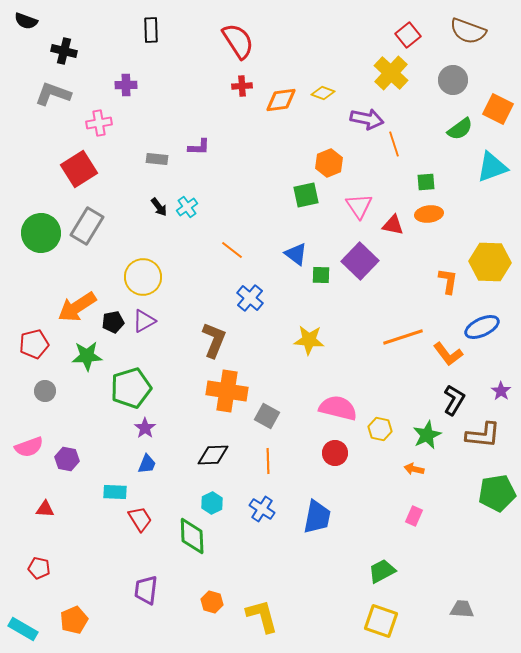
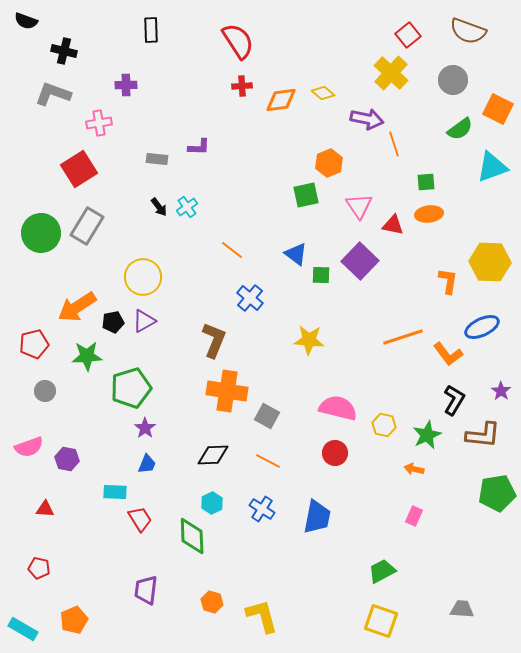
yellow diamond at (323, 93): rotated 20 degrees clockwise
yellow hexagon at (380, 429): moved 4 px right, 4 px up
orange line at (268, 461): rotated 60 degrees counterclockwise
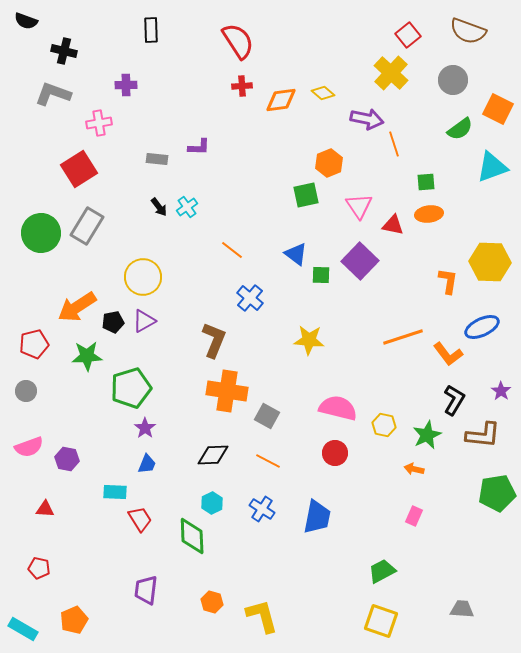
gray circle at (45, 391): moved 19 px left
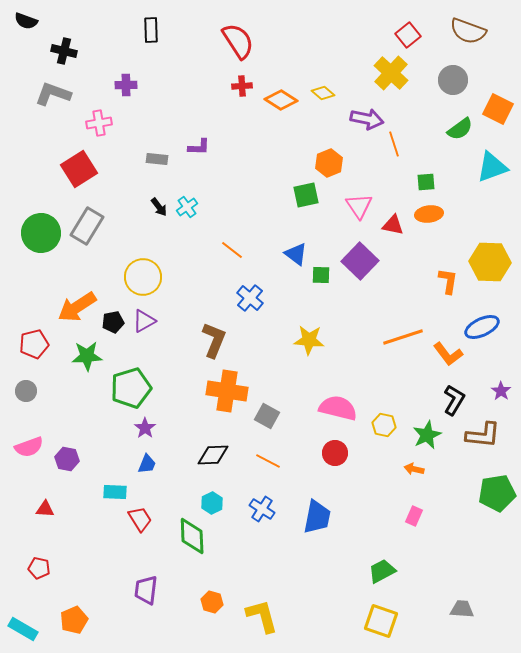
orange diamond at (281, 100): rotated 40 degrees clockwise
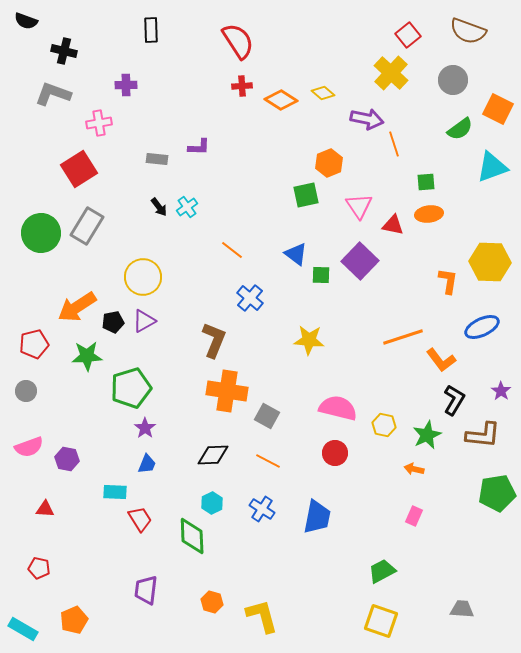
orange L-shape at (448, 354): moved 7 px left, 6 px down
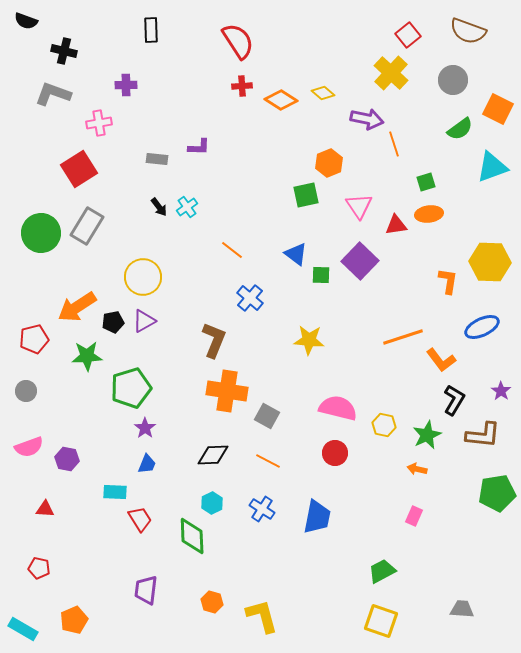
green square at (426, 182): rotated 12 degrees counterclockwise
red triangle at (393, 225): moved 3 px right; rotated 20 degrees counterclockwise
red pentagon at (34, 344): moved 5 px up
orange arrow at (414, 469): moved 3 px right
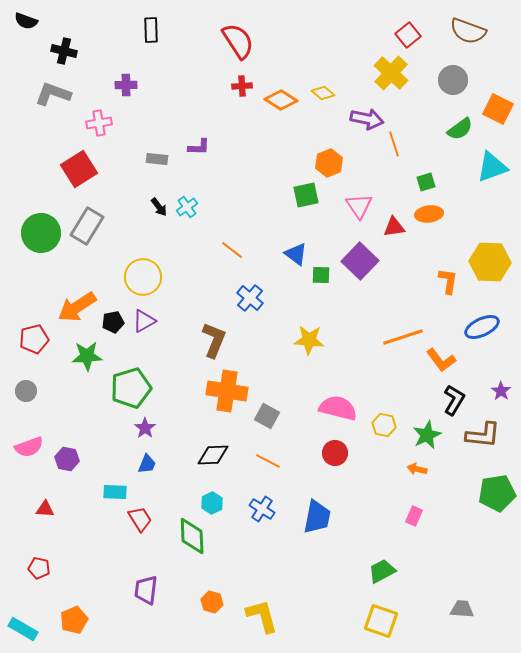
red triangle at (396, 225): moved 2 px left, 2 px down
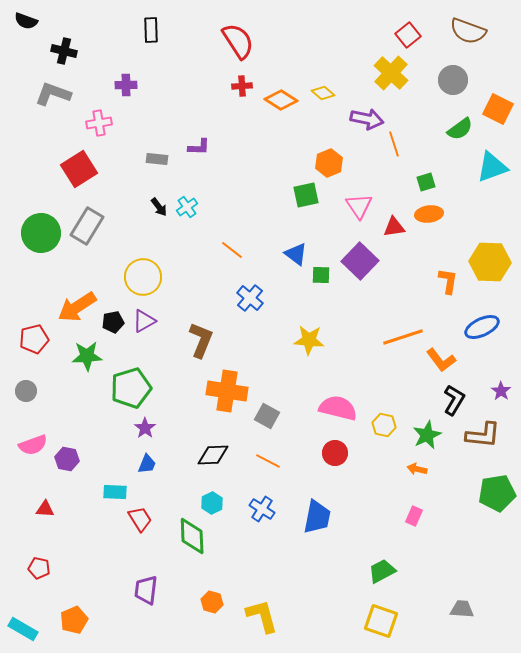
brown L-shape at (214, 340): moved 13 px left
pink semicircle at (29, 447): moved 4 px right, 2 px up
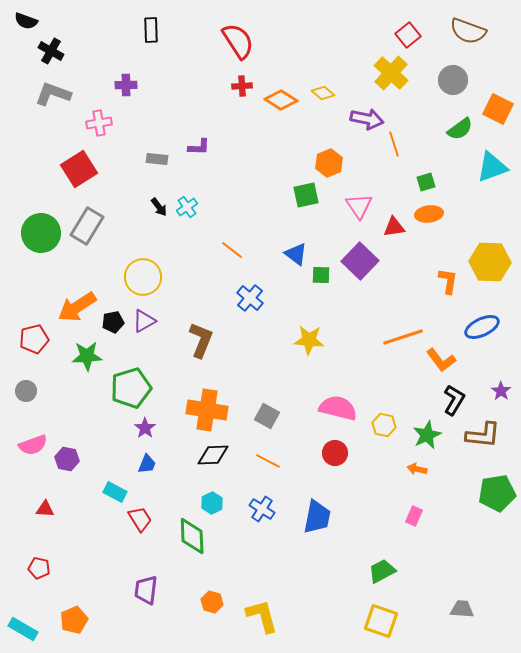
black cross at (64, 51): moved 13 px left; rotated 15 degrees clockwise
orange cross at (227, 391): moved 20 px left, 19 px down
cyan rectangle at (115, 492): rotated 25 degrees clockwise
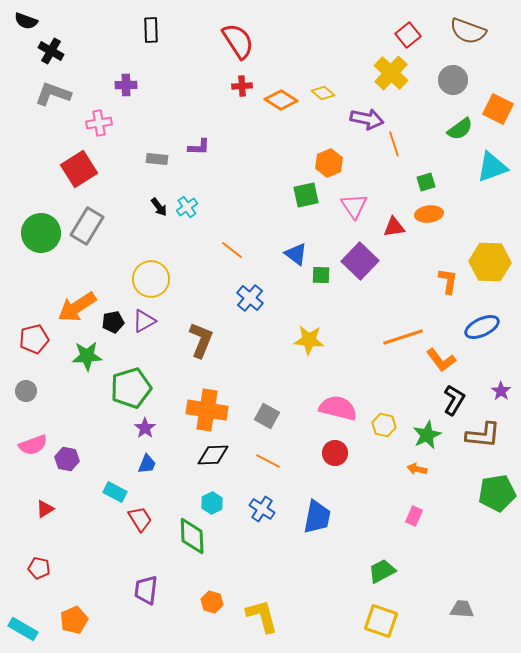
pink triangle at (359, 206): moved 5 px left
yellow circle at (143, 277): moved 8 px right, 2 px down
red triangle at (45, 509): rotated 36 degrees counterclockwise
